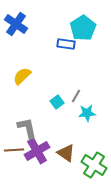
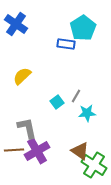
brown triangle: moved 14 px right, 2 px up
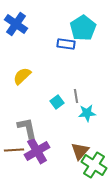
gray line: rotated 40 degrees counterclockwise
brown triangle: rotated 36 degrees clockwise
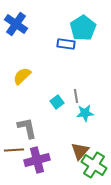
cyan star: moved 2 px left
purple cross: moved 9 px down; rotated 15 degrees clockwise
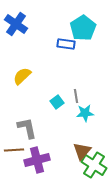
brown triangle: moved 2 px right
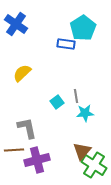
yellow semicircle: moved 3 px up
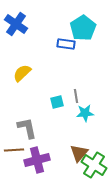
cyan square: rotated 24 degrees clockwise
brown triangle: moved 3 px left, 2 px down
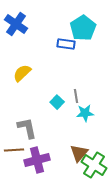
cyan square: rotated 32 degrees counterclockwise
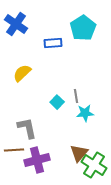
blue rectangle: moved 13 px left, 1 px up; rotated 12 degrees counterclockwise
